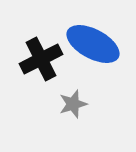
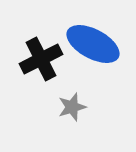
gray star: moved 1 px left, 3 px down
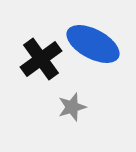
black cross: rotated 9 degrees counterclockwise
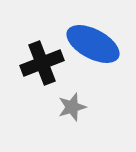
black cross: moved 1 px right, 4 px down; rotated 15 degrees clockwise
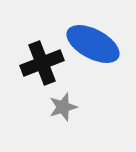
gray star: moved 9 px left
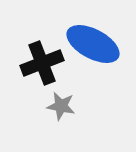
gray star: moved 2 px left, 1 px up; rotated 28 degrees clockwise
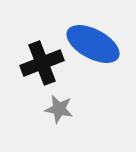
gray star: moved 2 px left, 3 px down
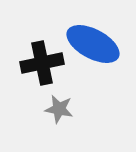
black cross: rotated 9 degrees clockwise
